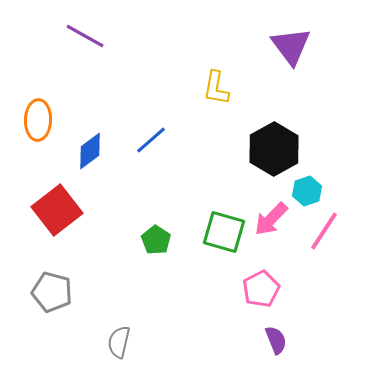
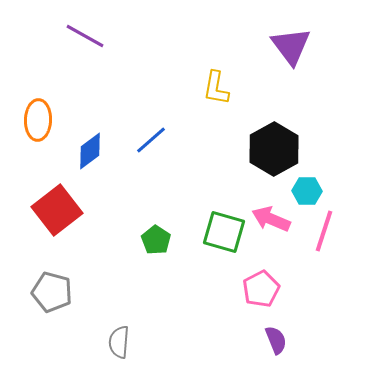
cyan hexagon: rotated 20 degrees clockwise
pink arrow: rotated 69 degrees clockwise
pink line: rotated 15 degrees counterclockwise
gray semicircle: rotated 8 degrees counterclockwise
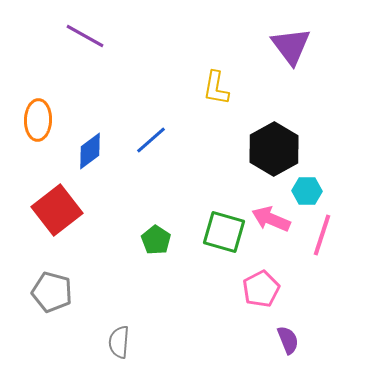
pink line: moved 2 px left, 4 px down
purple semicircle: moved 12 px right
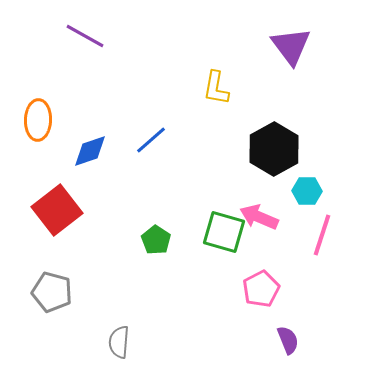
blue diamond: rotated 18 degrees clockwise
pink arrow: moved 12 px left, 2 px up
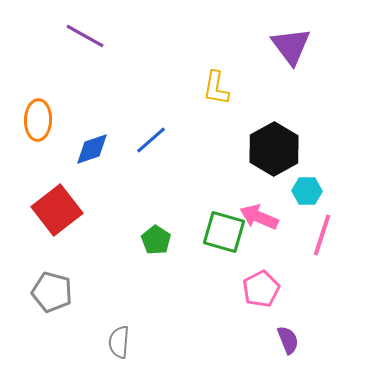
blue diamond: moved 2 px right, 2 px up
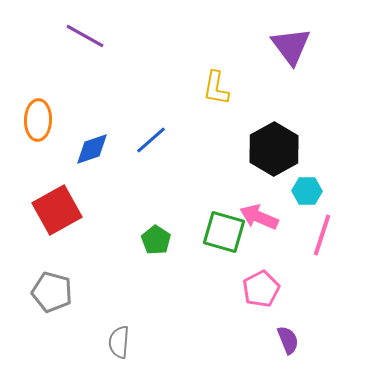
red square: rotated 9 degrees clockwise
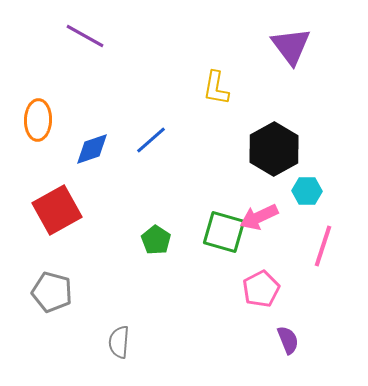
pink arrow: rotated 48 degrees counterclockwise
pink line: moved 1 px right, 11 px down
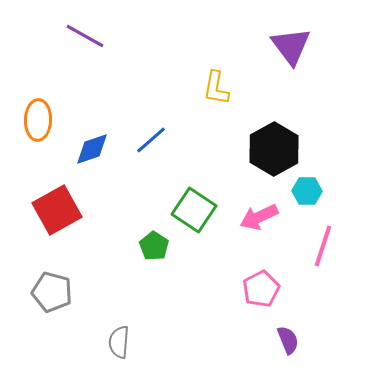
green square: moved 30 px left, 22 px up; rotated 18 degrees clockwise
green pentagon: moved 2 px left, 6 px down
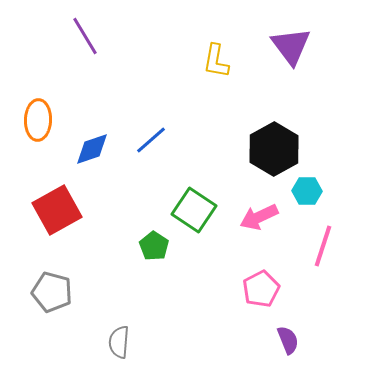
purple line: rotated 30 degrees clockwise
yellow L-shape: moved 27 px up
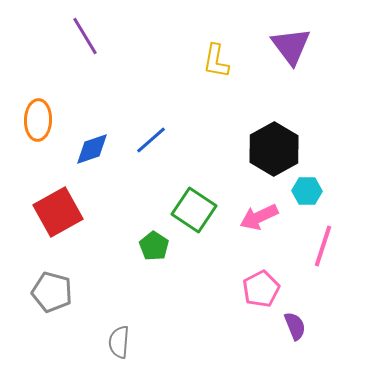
red square: moved 1 px right, 2 px down
purple semicircle: moved 7 px right, 14 px up
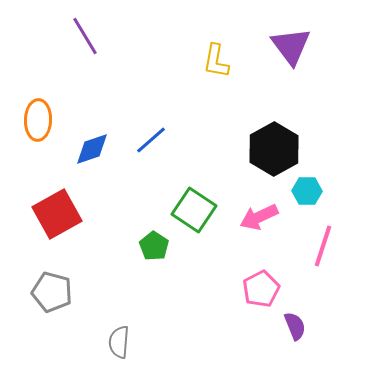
red square: moved 1 px left, 2 px down
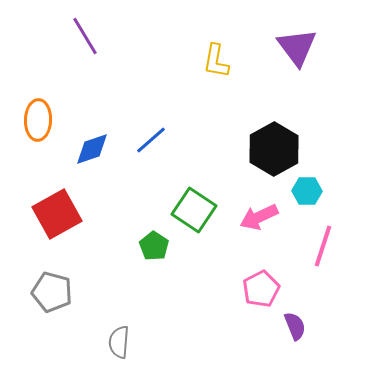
purple triangle: moved 6 px right, 1 px down
